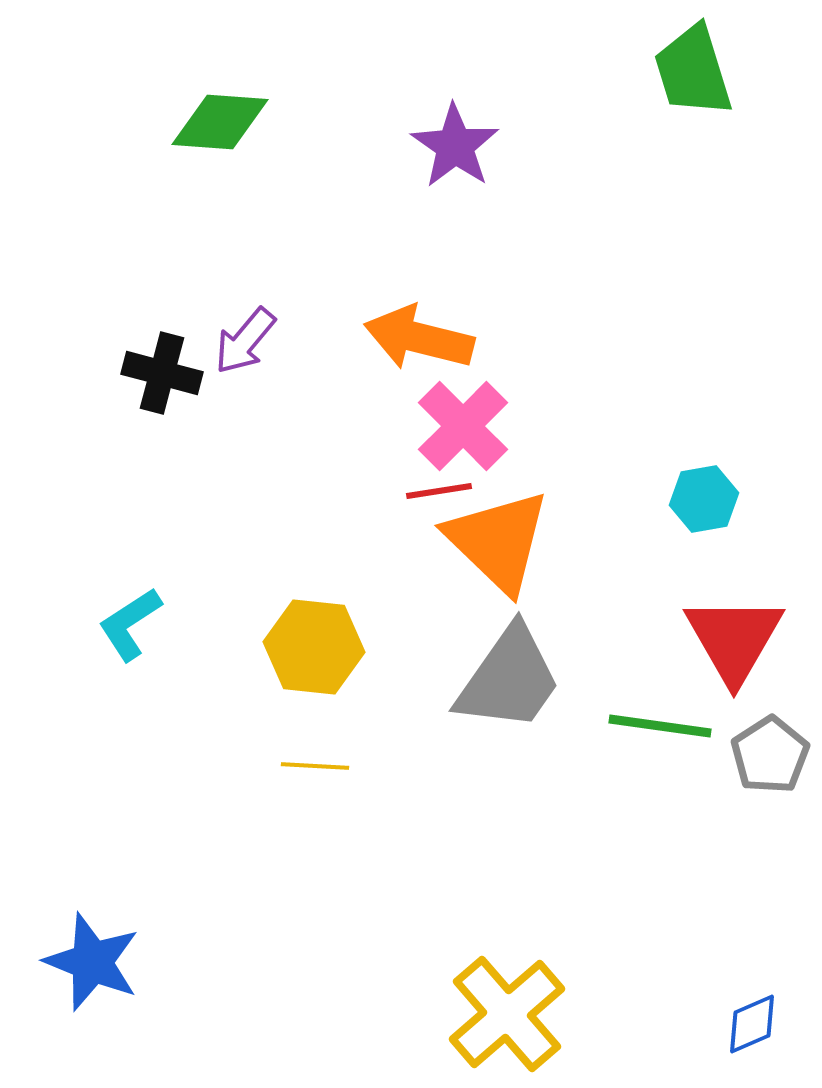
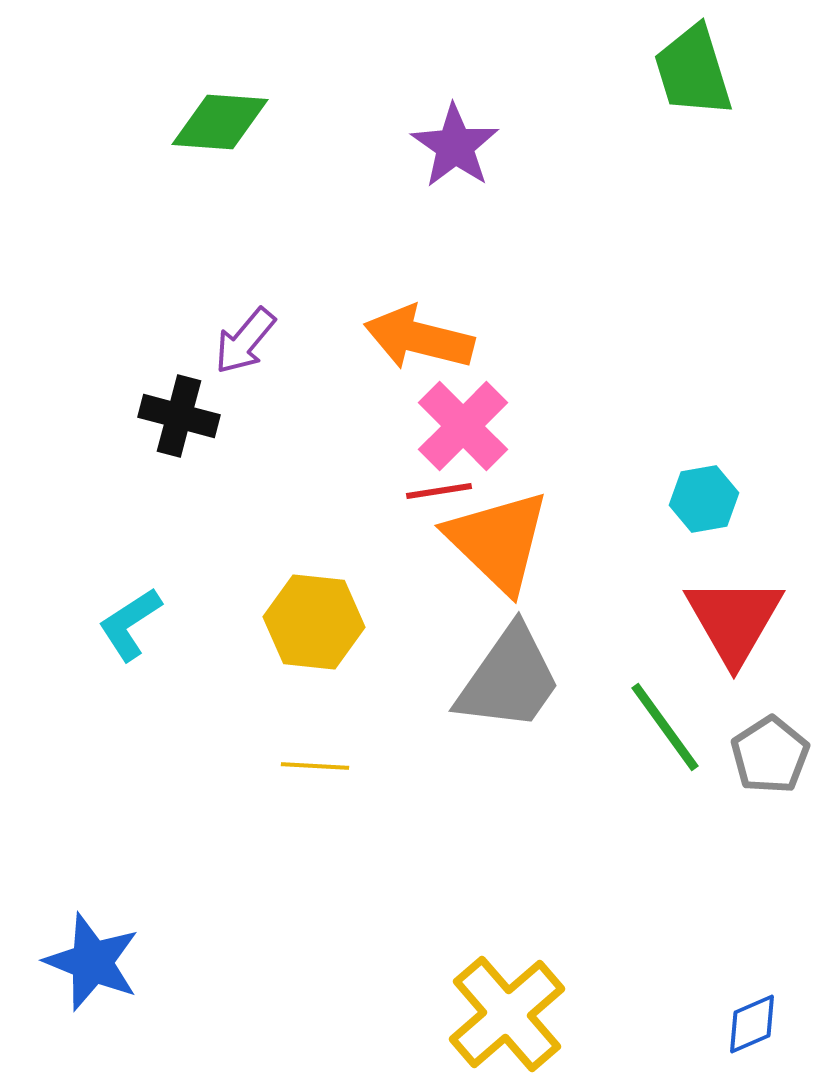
black cross: moved 17 px right, 43 px down
red triangle: moved 19 px up
yellow hexagon: moved 25 px up
green line: moved 5 px right, 1 px down; rotated 46 degrees clockwise
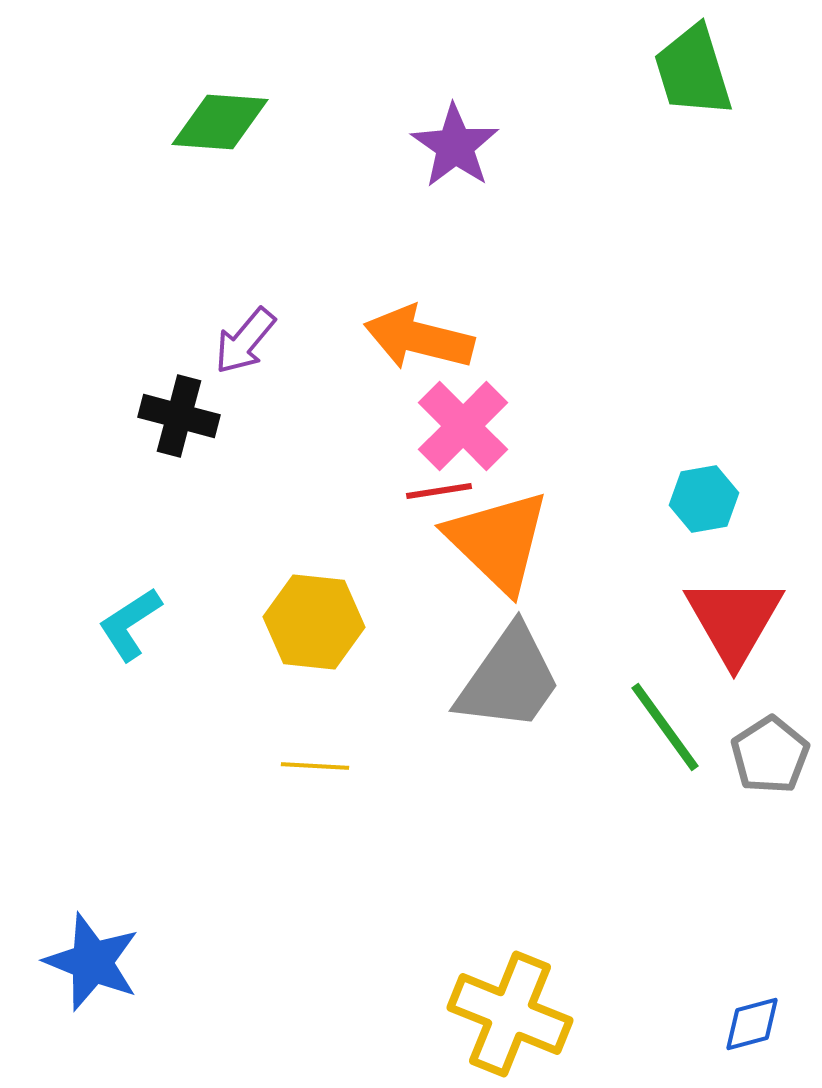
yellow cross: moved 3 px right; rotated 27 degrees counterclockwise
blue diamond: rotated 8 degrees clockwise
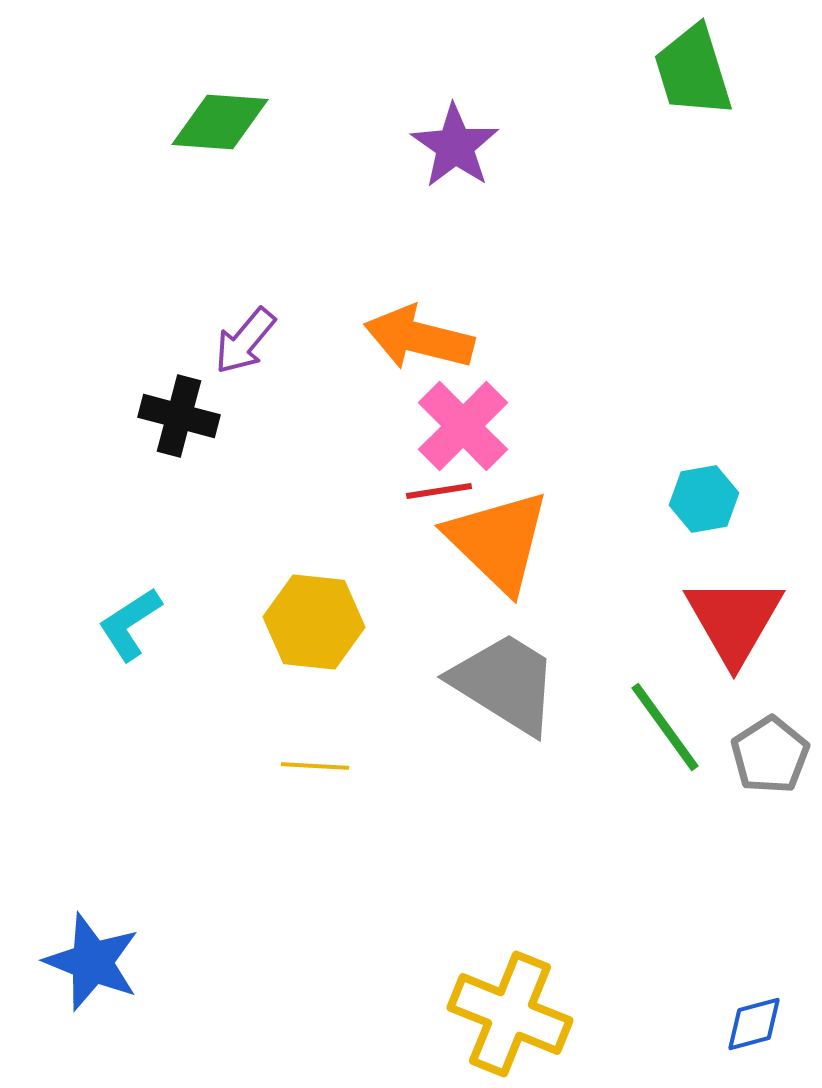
gray trapezoid: moved 4 px left, 4 px down; rotated 93 degrees counterclockwise
blue diamond: moved 2 px right
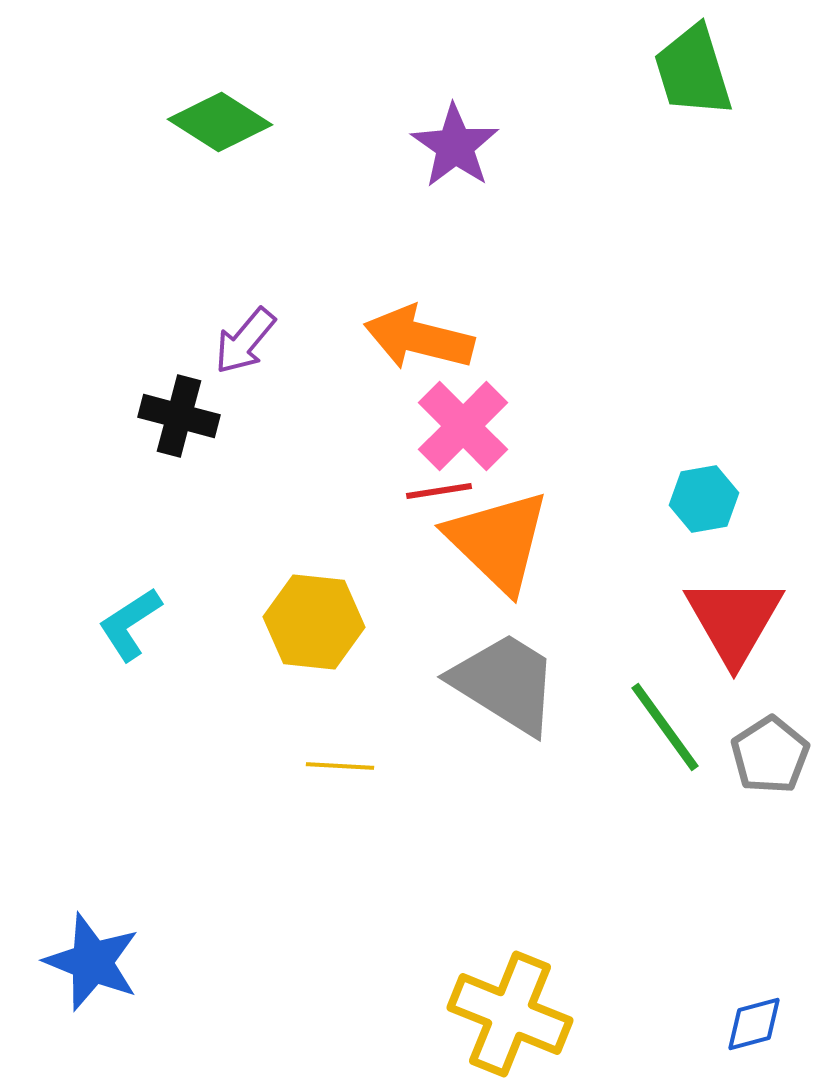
green diamond: rotated 28 degrees clockwise
yellow line: moved 25 px right
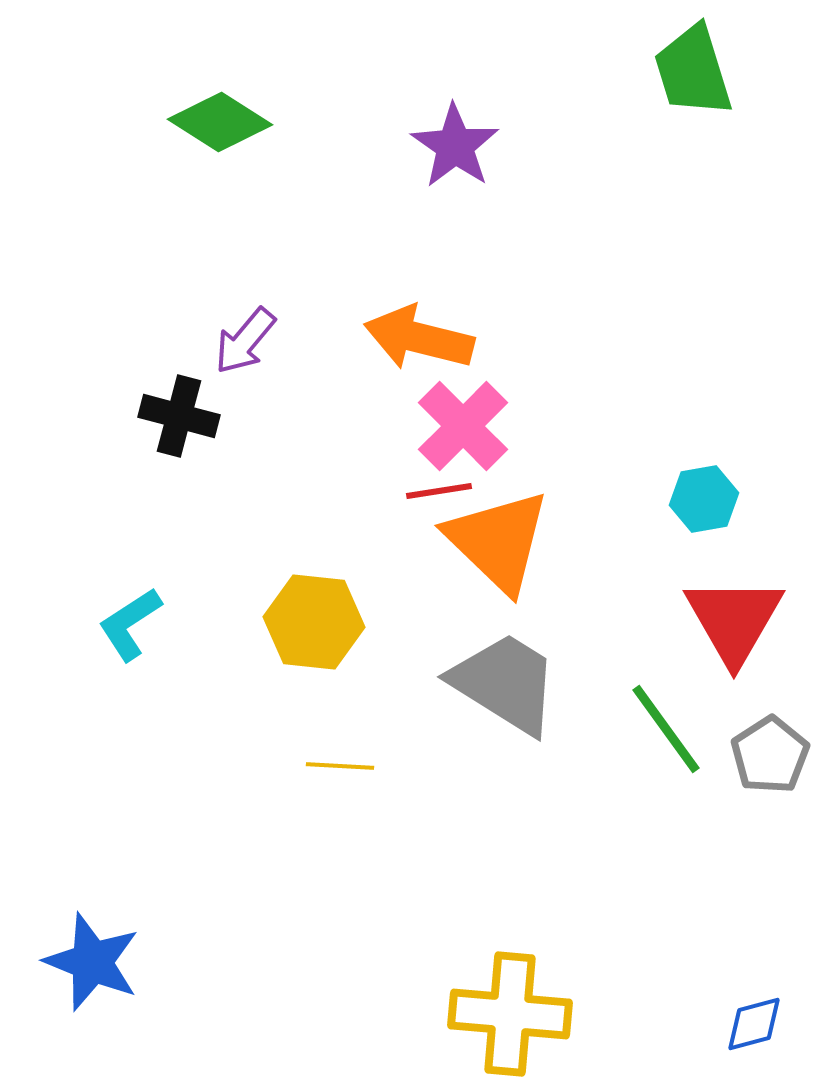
green line: moved 1 px right, 2 px down
yellow cross: rotated 17 degrees counterclockwise
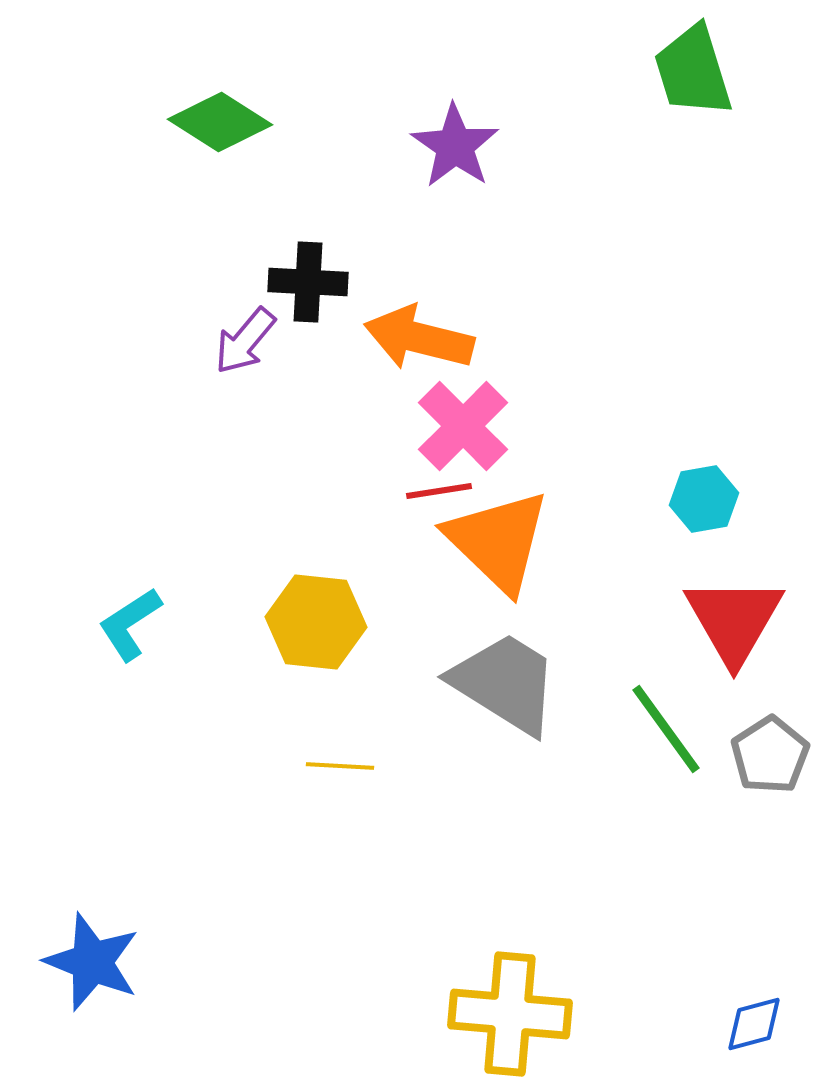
black cross: moved 129 px right, 134 px up; rotated 12 degrees counterclockwise
yellow hexagon: moved 2 px right
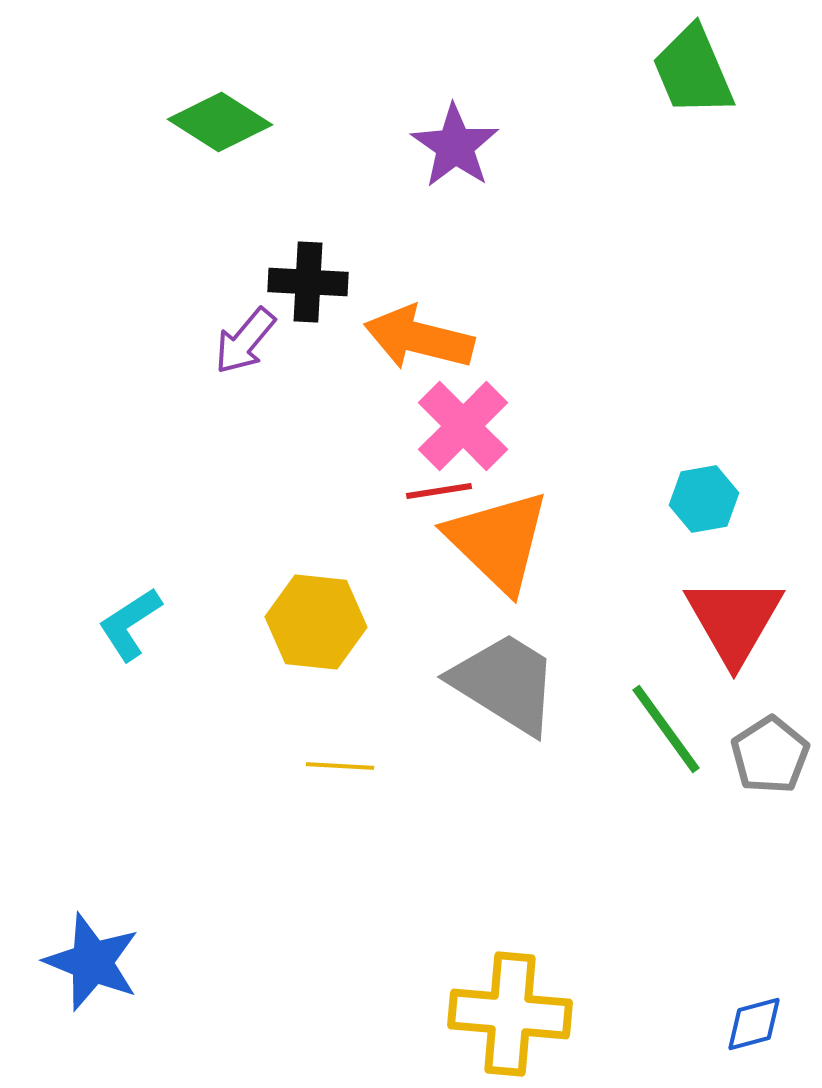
green trapezoid: rotated 6 degrees counterclockwise
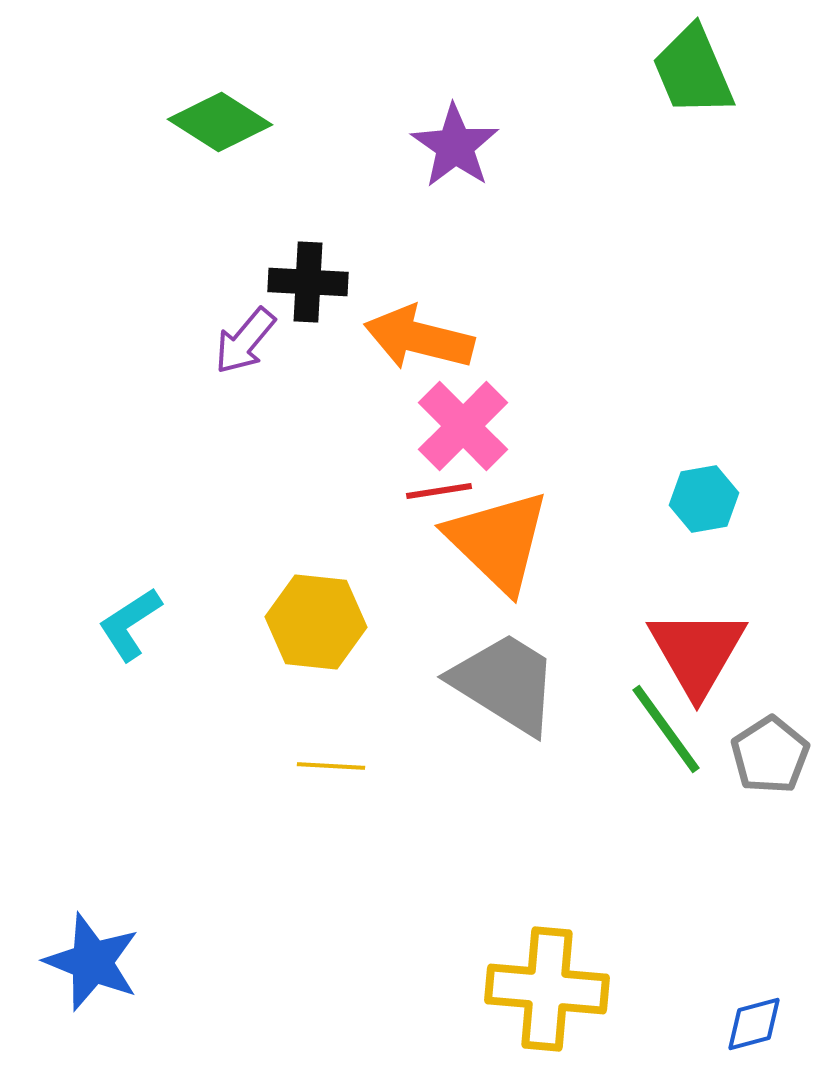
red triangle: moved 37 px left, 32 px down
yellow line: moved 9 px left
yellow cross: moved 37 px right, 25 px up
